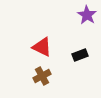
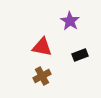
purple star: moved 17 px left, 6 px down
red triangle: rotated 15 degrees counterclockwise
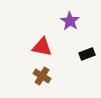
black rectangle: moved 7 px right, 1 px up
brown cross: rotated 30 degrees counterclockwise
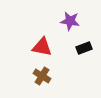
purple star: rotated 24 degrees counterclockwise
black rectangle: moved 3 px left, 6 px up
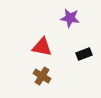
purple star: moved 3 px up
black rectangle: moved 6 px down
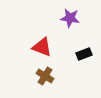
red triangle: rotated 10 degrees clockwise
brown cross: moved 3 px right
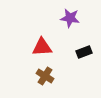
red triangle: rotated 25 degrees counterclockwise
black rectangle: moved 2 px up
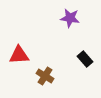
red triangle: moved 23 px left, 8 px down
black rectangle: moved 1 px right, 7 px down; rotated 70 degrees clockwise
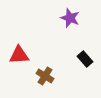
purple star: rotated 12 degrees clockwise
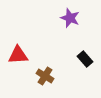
red triangle: moved 1 px left
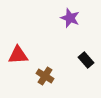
black rectangle: moved 1 px right, 1 px down
